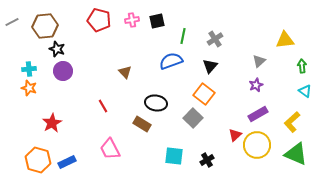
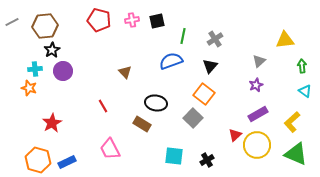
black star: moved 5 px left, 1 px down; rotated 21 degrees clockwise
cyan cross: moved 6 px right
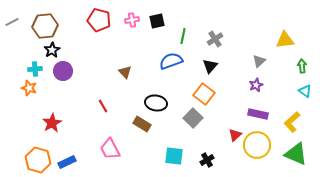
purple rectangle: rotated 42 degrees clockwise
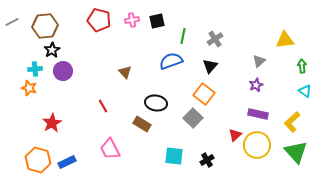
green triangle: moved 2 px up; rotated 25 degrees clockwise
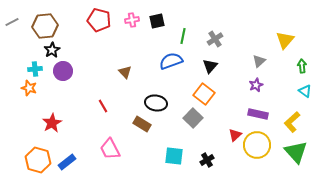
yellow triangle: rotated 42 degrees counterclockwise
blue rectangle: rotated 12 degrees counterclockwise
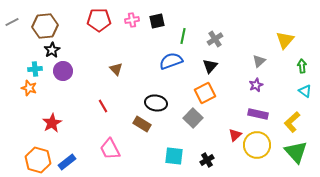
red pentagon: rotated 15 degrees counterclockwise
brown triangle: moved 9 px left, 3 px up
orange square: moved 1 px right, 1 px up; rotated 25 degrees clockwise
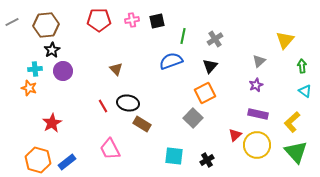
brown hexagon: moved 1 px right, 1 px up
black ellipse: moved 28 px left
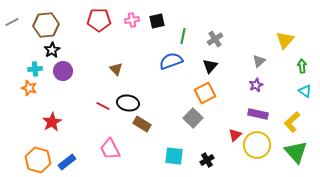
red line: rotated 32 degrees counterclockwise
red star: moved 1 px up
